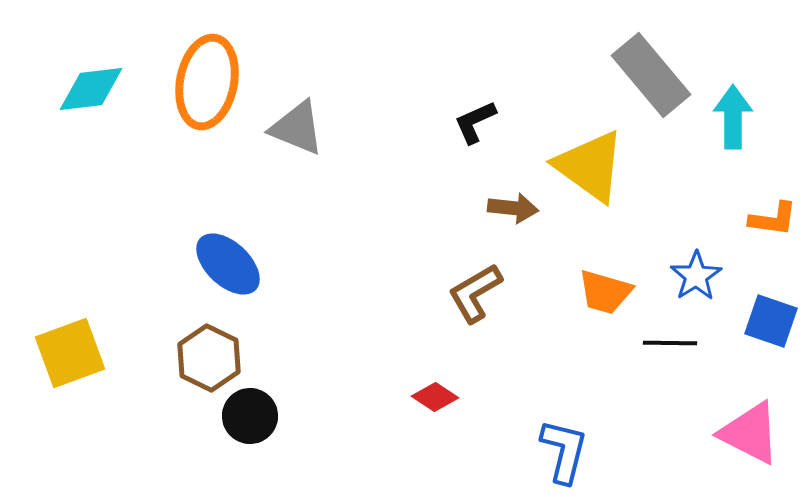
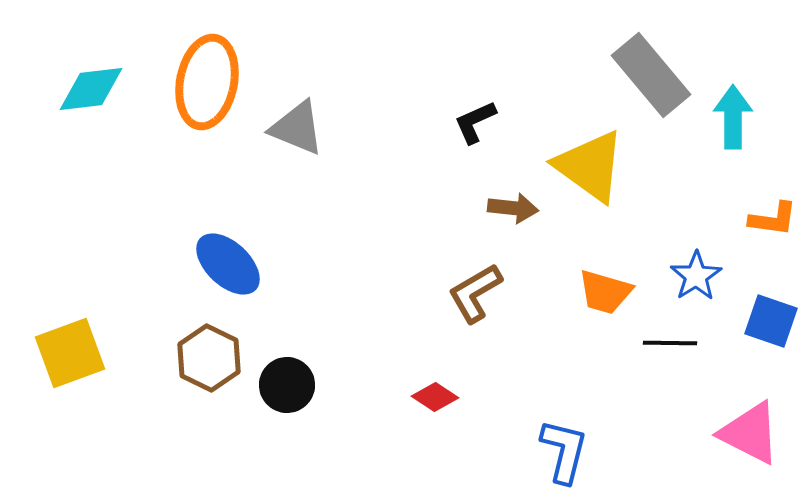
black circle: moved 37 px right, 31 px up
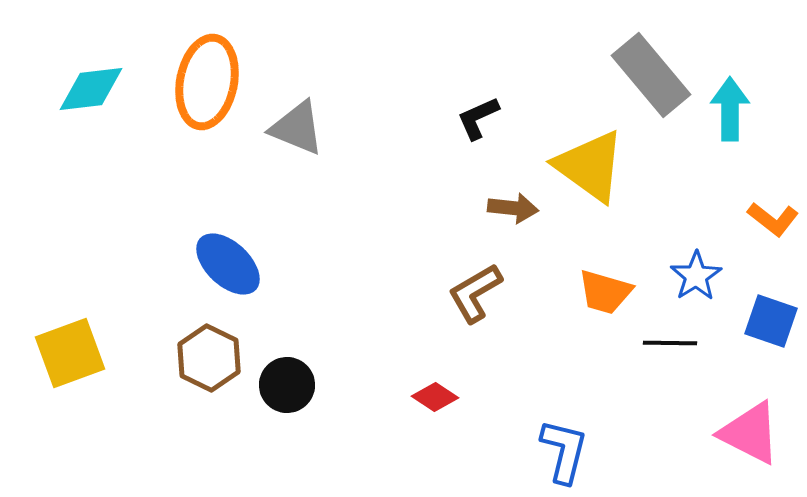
cyan arrow: moved 3 px left, 8 px up
black L-shape: moved 3 px right, 4 px up
orange L-shape: rotated 30 degrees clockwise
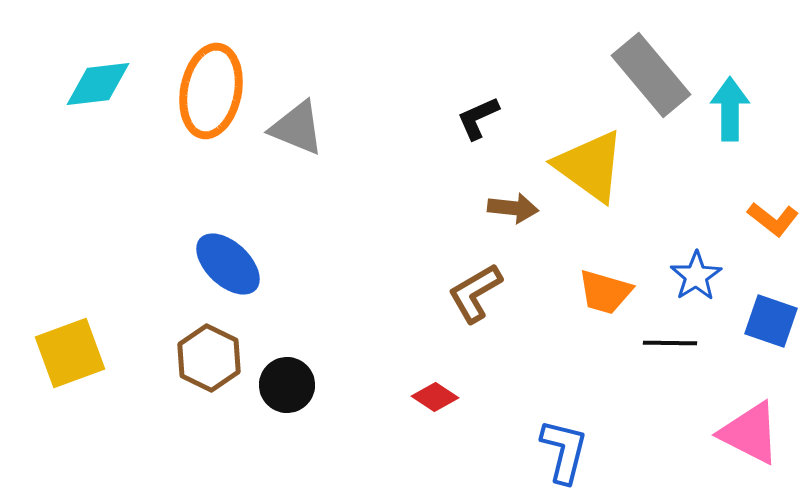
orange ellipse: moved 4 px right, 9 px down
cyan diamond: moved 7 px right, 5 px up
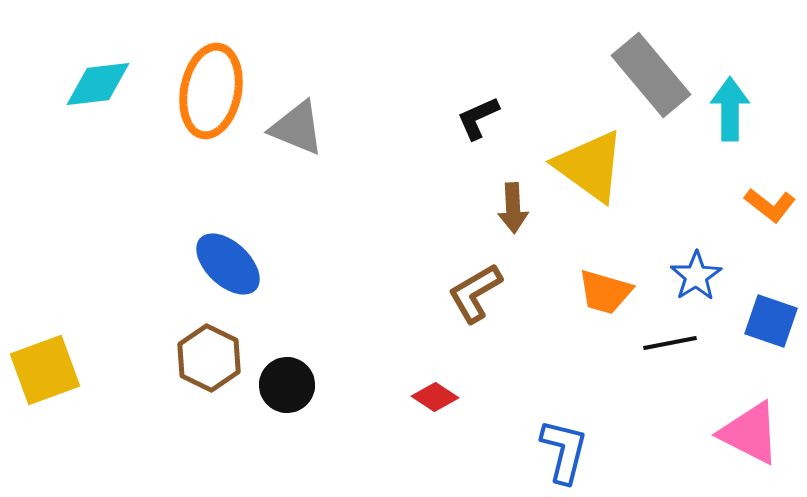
brown arrow: rotated 81 degrees clockwise
orange L-shape: moved 3 px left, 14 px up
black line: rotated 12 degrees counterclockwise
yellow square: moved 25 px left, 17 px down
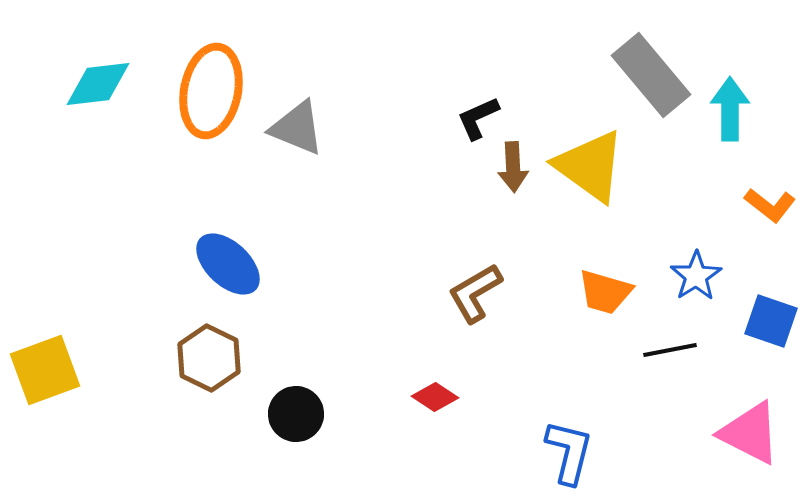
brown arrow: moved 41 px up
black line: moved 7 px down
black circle: moved 9 px right, 29 px down
blue L-shape: moved 5 px right, 1 px down
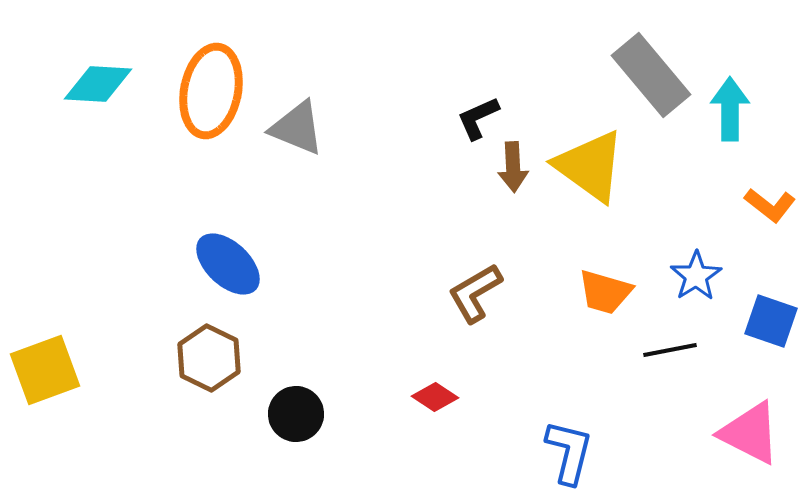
cyan diamond: rotated 10 degrees clockwise
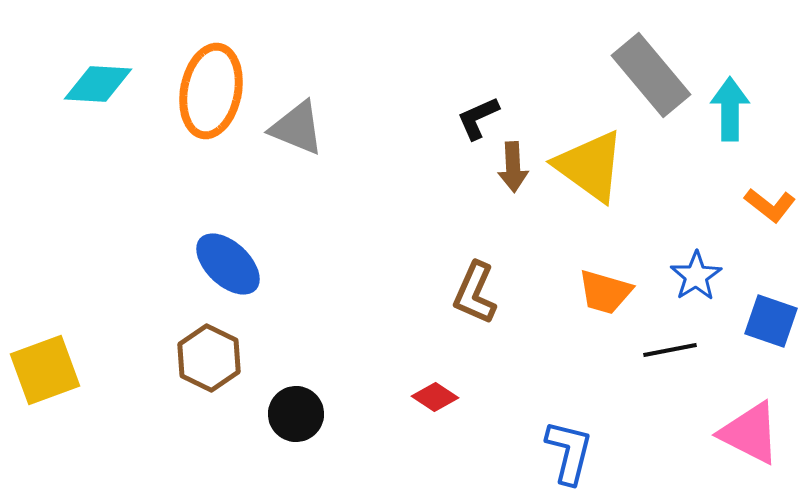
brown L-shape: rotated 36 degrees counterclockwise
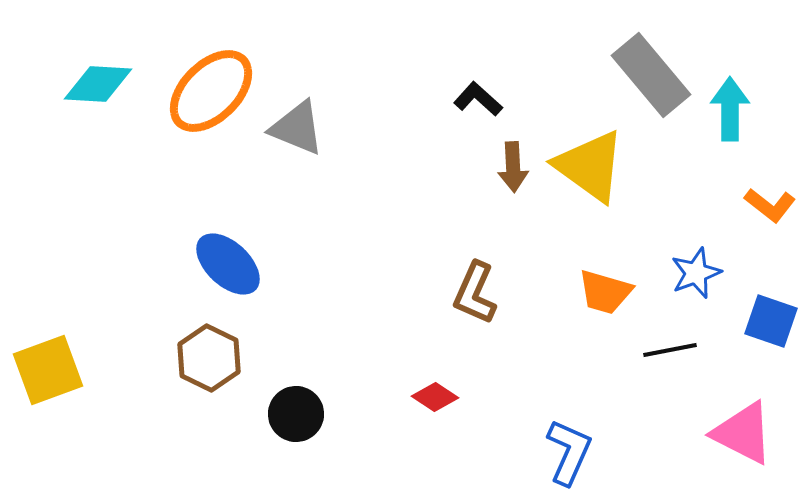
orange ellipse: rotated 34 degrees clockwise
black L-shape: moved 19 px up; rotated 66 degrees clockwise
blue star: moved 3 px up; rotated 12 degrees clockwise
yellow square: moved 3 px right
pink triangle: moved 7 px left
blue L-shape: rotated 10 degrees clockwise
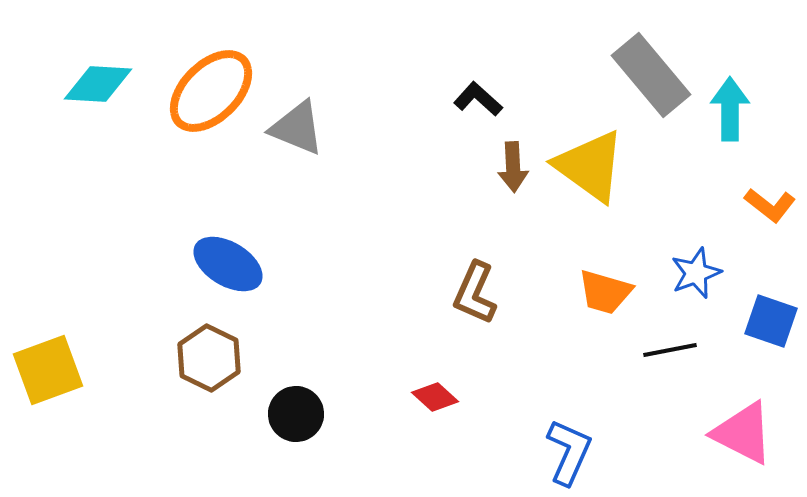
blue ellipse: rotated 12 degrees counterclockwise
red diamond: rotated 9 degrees clockwise
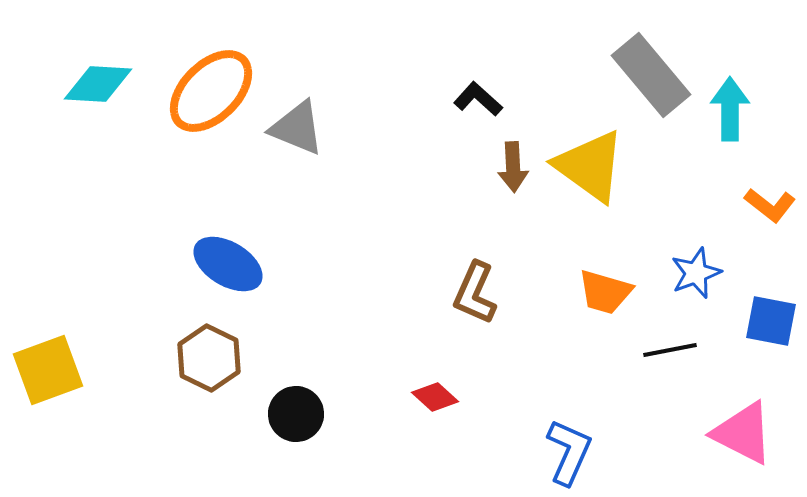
blue square: rotated 8 degrees counterclockwise
